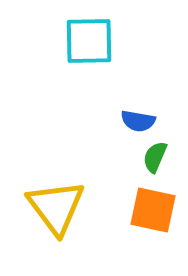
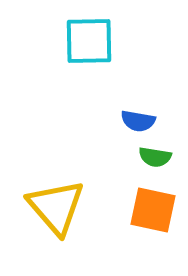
green semicircle: rotated 104 degrees counterclockwise
yellow triangle: rotated 4 degrees counterclockwise
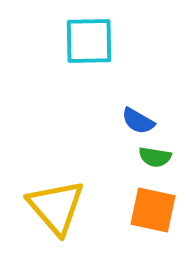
blue semicircle: rotated 20 degrees clockwise
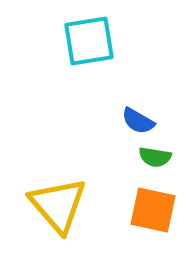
cyan square: rotated 8 degrees counterclockwise
yellow triangle: moved 2 px right, 2 px up
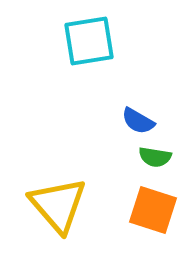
orange square: rotated 6 degrees clockwise
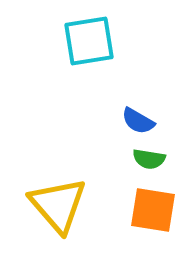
green semicircle: moved 6 px left, 2 px down
orange square: rotated 9 degrees counterclockwise
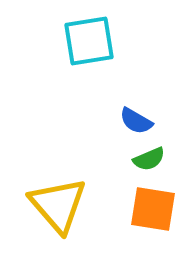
blue semicircle: moved 2 px left
green semicircle: rotated 32 degrees counterclockwise
orange square: moved 1 px up
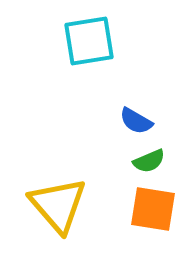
green semicircle: moved 2 px down
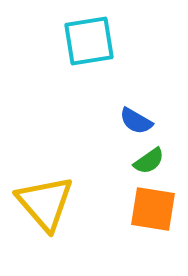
green semicircle: rotated 12 degrees counterclockwise
yellow triangle: moved 13 px left, 2 px up
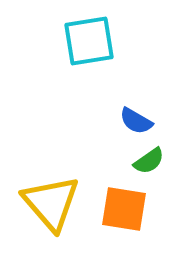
yellow triangle: moved 6 px right
orange square: moved 29 px left
